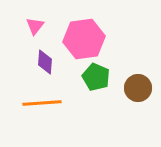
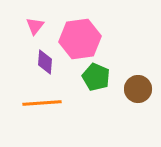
pink hexagon: moved 4 px left
brown circle: moved 1 px down
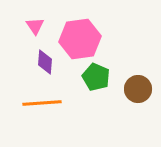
pink triangle: rotated 12 degrees counterclockwise
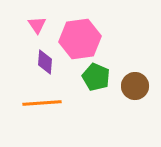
pink triangle: moved 2 px right, 1 px up
brown circle: moved 3 px left, 3 px up
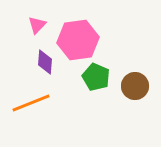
pink triangle: rotated 18 degrees clockwise
pink hexagon: moved 2 px left, 1 px down
orange line: moved 11 px left; rotated 18 degrees counterclockwise
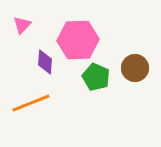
pink triangle: moved 15 px left
pink hexagon: rotated 6 degrees clockwise
brown circle: moved 18 px up
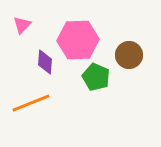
brown circle: moved 6 px left, 13 px up
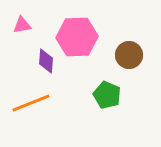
pink triangle: rotated 36 degrees clockwise
pink hexagon: moved 1 px left, 3 px up
purple diamond: moved 1 px right, 1 px up
green pentagon: moved 11 px right, 18 px down
